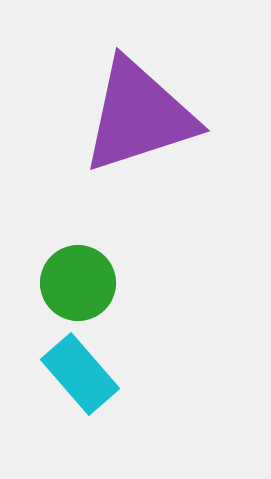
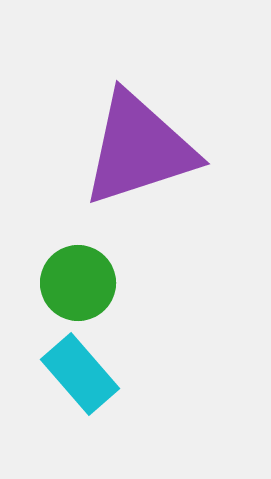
purple triangle: moved 33 px down
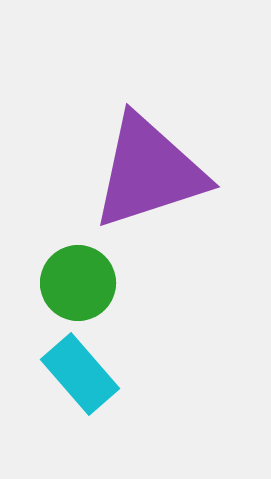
purple triangle: moved 10 px right, 23 px down
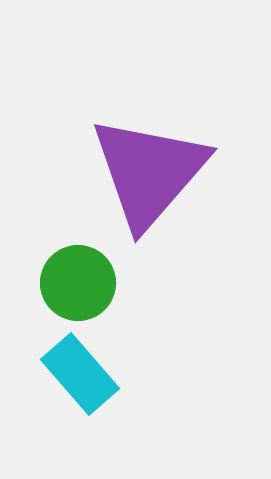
purple triangle: rotated 31 degrees counterclockwise
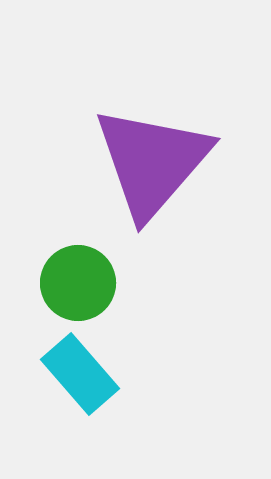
purple triangle: moved 3 px right, 10 px up
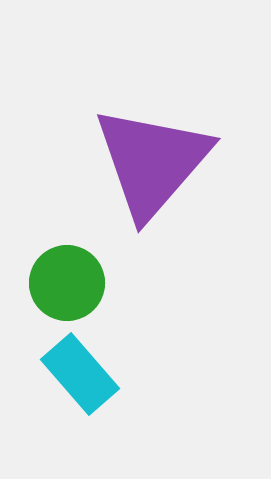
green circle: moved 11 px left
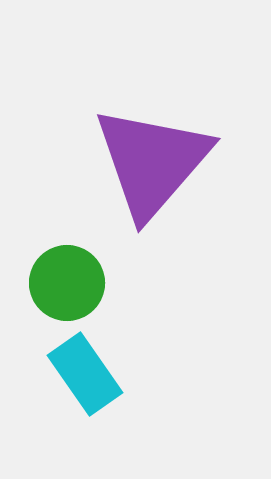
cyan rectangle: moved 5 px right; rotated 6 degrees clockwise
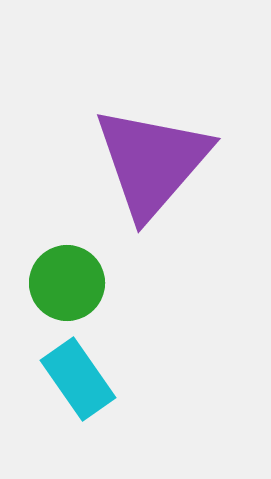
cyan rectangle: moved 7 px left, 5 px down
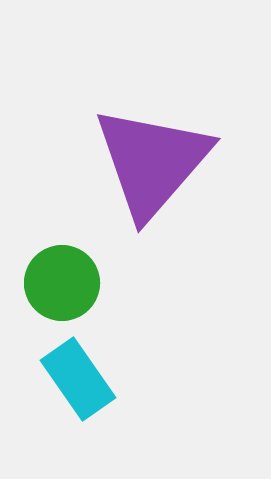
green circle: moved 5 px left
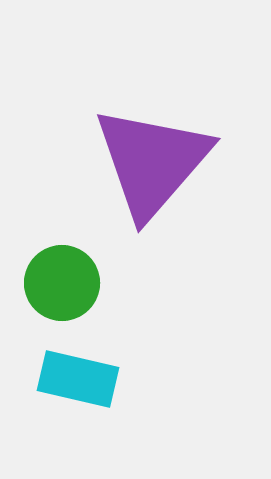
cyan rectangle: rotated 42 degrees counterclockwise
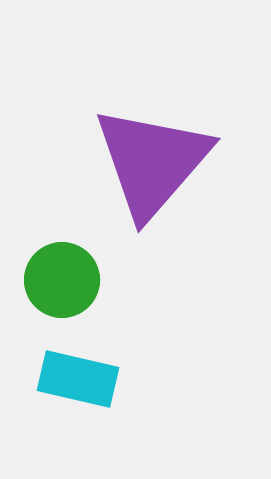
green circle: moved 3 px up
